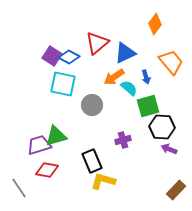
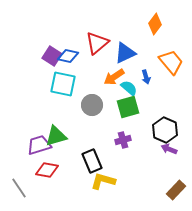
blue diamond: moved 1 px left, 1 px up; rotated 15 degrees counterclockwise
green square: moved 20 px left, 1 px down
black hexagon: moved 3 px right, 3 px down; rotated 20 degrees clockwise
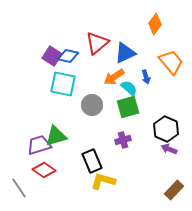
black hexagon: moved 1 px right, 1 px up
red diamond: moved 3 px left; rotated 25 degrees clockwise
brown rectangle: moved 2 px left
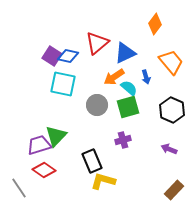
gray circle: moved 5 px right
black hexagon: moved 6 px right, 19 px up
green triangle: rotated 30 degrees counterclockwise
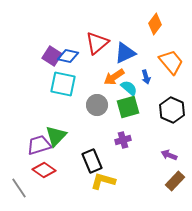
purple arrow: moved 6 px down
brown rectangle: moved 1 px right, 9 px up
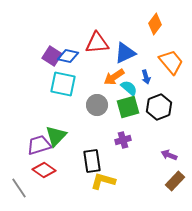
red triangle: rotated 35 degrees clockwise
black hexagon: moved 13 px left, 3 px up; rotated 15 degrees clockwise
black rectangle: rotated 15 degrees clockwise
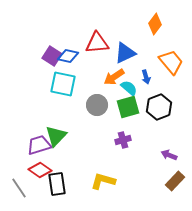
black rectangle: moved 35 px left, 23 px down
red diamond: moved 4 px left
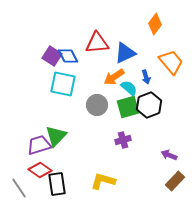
blue diamond: rotated 50 degrees clockwise
black hexagon: moved 10 px left, 2 px up
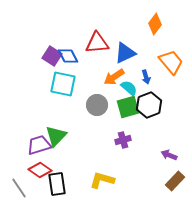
yellow L-shape: moved 1 px left, 1 px up
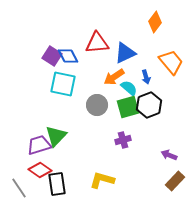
orange diamond: moved 2 px up
